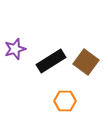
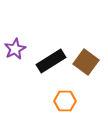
purple star: rotated 10 degrees counterclockwise
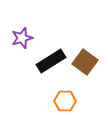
purple star: moved 7 px right, 11 px up; rotated 10 degrees clockwise
brown square: moved 1 px left
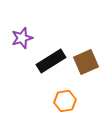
brown square: moved 1 px right; rotated 30 degrees clockwise
orange hexagon: rotated 10 degrees counterclockwise
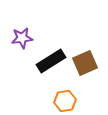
purple star: rotated 10 degrees clockwise
brown square: moved 1 px left, 1 px down
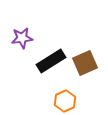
orange hexagon: rotated 15 degrees counterclockwise
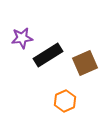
black rectangle: moved 3 px left, 6 px up
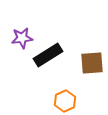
brown square: moved 7 px right; rotated 20 degrees clockwise
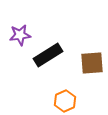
purple star: moved 2 px left, 3 px up
